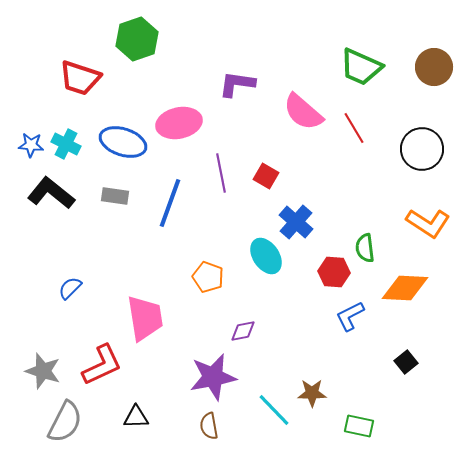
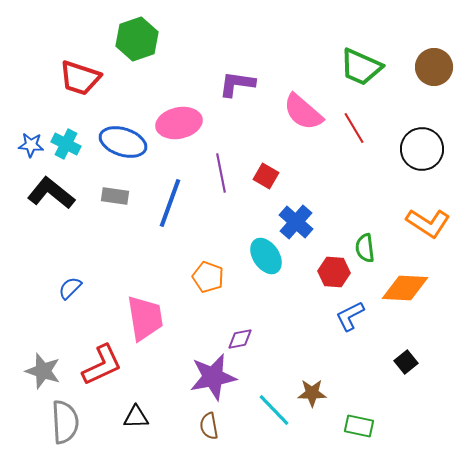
purple diamond: moved 3 px left, 8 px down
gray semicircle: rotated 30 degrees counterclockwise
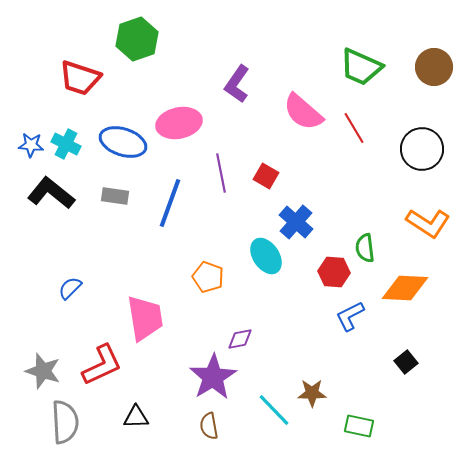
purple L-shape: rotated 63 degrees counterclockwise
purple star: rotated 21 degrees counterclockwise
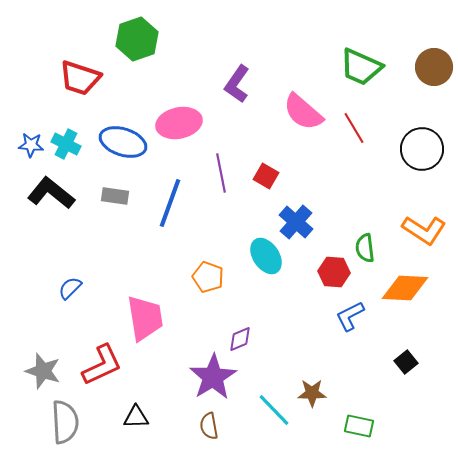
orange L-shape: moved 4 px left, 7 px down
purple diamond: rotated 12 degrees counterclockwise
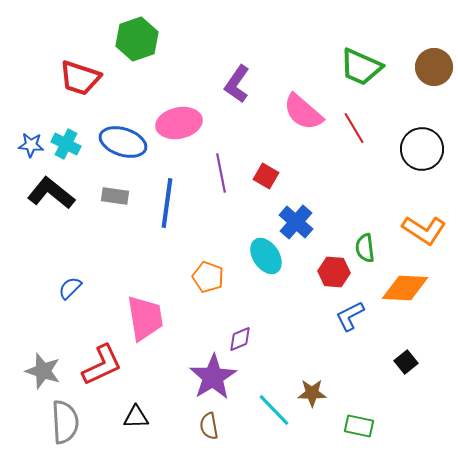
blue line: moved 3 px left; rotated 12 degrees counterclockwise
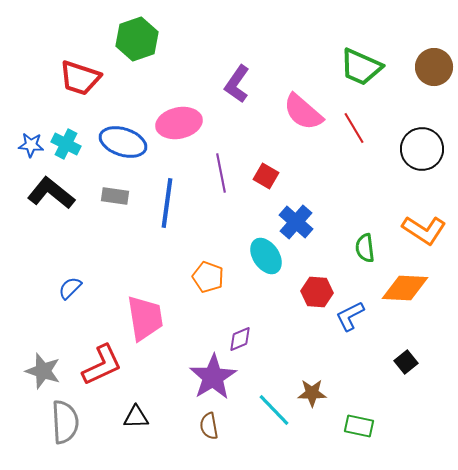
red hexagon: moved 17 px left, 20 px down
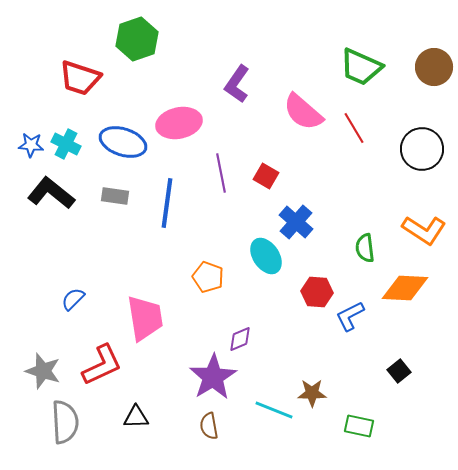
blue semicircle: moved 3 px right, 11 px down
black square: moved 7 px left, 9 px down
cyan line: rotated 24 degrees counterclockwise
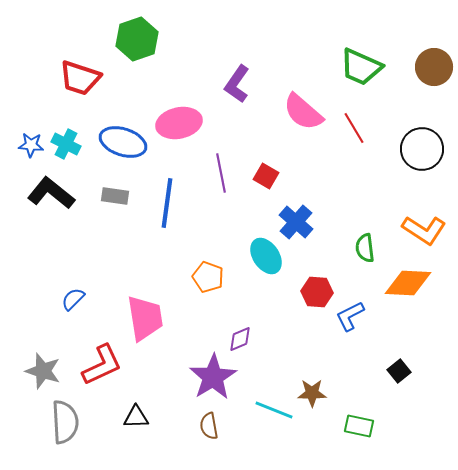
orange diamond: moved 3 px right, 5 px up
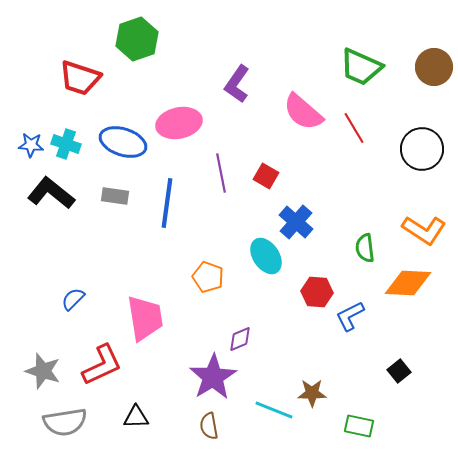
cyan cross: rotated 8 degrees counterclockwise
gray semicircle: rotated 84 degrees clockwise
